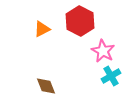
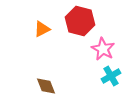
red hexagon: rotated 12 degrees counterclockwise
pink star: moved 2 px up
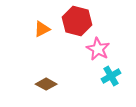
red hexagon: moved 3 px left
pink star: moved 5 px left
brown diamond: moved 2 px up; rotated 40 degrees counterclockwise
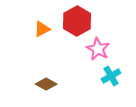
red hexagon: rotated 16 degrees clockwise
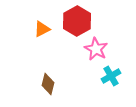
pink star: moved 2 px left
brown diamond: moved 2 px right; rotated 75 degrees clockwise
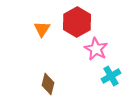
red hexagon: moved 1 px down
orange triangle: rotated 30 degrees counterclockwise
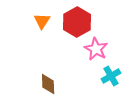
orange triangle: moved 8 px up
brown diamond: rotated 15 degrees counterclockwise
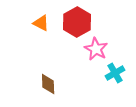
orange triangle: moved 1 px left, 2 px down; rotated 36 degrees counterclockwise
cyan cross: moved 4 px right, 3 px up
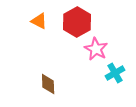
orange triangle: moved 2 px left, 2 px up
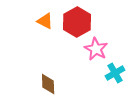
orange triangle: moved 6 px right
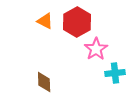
pink star: rotated 10 degrees clockwise
cyan cross: rotated 24 degrees clockwise
brown diamond: moved 4 px left, 2 px up
